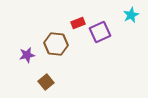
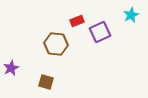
red rectangle: moved 1 px left, 2 px up
purple star: moved 16 px left, 13 px down; rotated 14 degrees counterclockwise
brown square: rotated 35 degrees counterclockwise
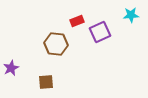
cyan star: rotated 21 degrees clockwise
brown square: rotated 21 degrees counterclockwise
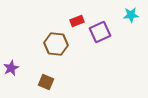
brown square: rotated 28 degrees clockwise
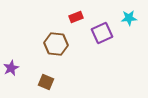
cyan star: moved 2 px left, 3 px down
red rectangle: moved 1 px left, 4 px up
purple square: moved 2 px right, 1 px down
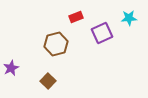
brown hexagon: rotated 20 degrees counterclockwise
brown square: moved 2 px right, 1 px up; rotated 21 degrees clockwise
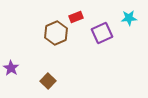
brown hexagon: moved 11 px up; rotated 10 degrees counterclockwise
purple star: rotated 14 degrees counterclockwise
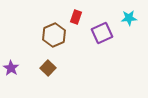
red rectangle: rotated 48 degrees counterclockwise
brown hexagon: moved 2 px left, 2 px down
brown square: moved 13 px up
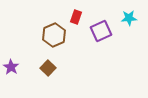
purple square: moved 1 px left, 2 px up
purple star: moved 1 px up
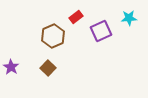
red rectangle: rotated 32 degrees clockwise
brown hexagon: moved 1 px left, 1 px down
